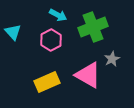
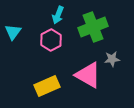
cyan arrow: rotated 84 degrees clockwise
cyan triangle: rotated 18 degrees clockwise
gray star: rotated 21 degrees clockwise
yellow rectangle: moved 4 px down
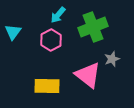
cyan arrow: rotated 18 degrees clockwise
gray star: rotated 14 degrees counterclockwise
pink triangle: rotated 8 degrees clockwise
yellow rectangle: rotated 25 degrees clockwise
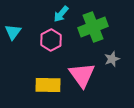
cyan arrow: moved 3 px right, 1 px up
pink triangle: moved 6 px left; rotated 16 degrees clockwise
yellow rectangle: moved 1 px right, 1 px up
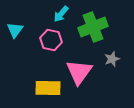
cyan triangle: moved 2 px right, 2 px up
pink hexagon: rotated 20 degrees counterclockwise
pink triangle: moved 3 px left, 3 px up; rotated 12 degrees clockwise
yellow rectangle: moved 3 px down
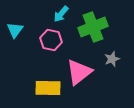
pink triangle: rotated 16 degrees clockwise
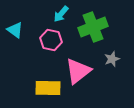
cyan triangle: rotated 30 degrees counterclockwise
pink triangle: moved 1 px left, 1 px up
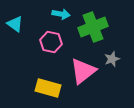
cyan arrow: rotated 120 degrees counterclockwise
cyan triangle: moved 6 px up
pink hexagon: moved 2 px down
pink triangle: moved 5 px right
yellow rectangle: rotated 15 degrees clockwise
